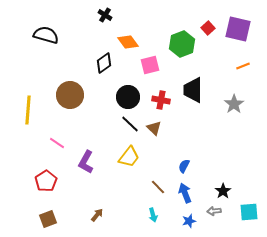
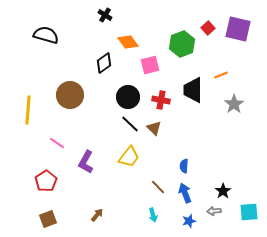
orange line: moved 22 px left, 9 px down
blue semicircle: rotated 24 degrees counterclockwise
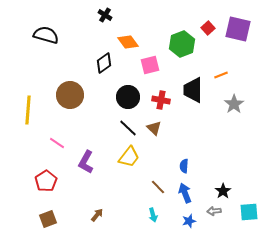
black line: moved 2 px left, 4 px down
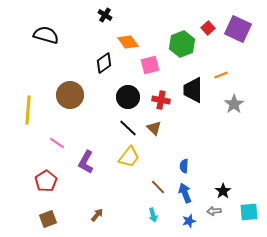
purple square: rotated 12 degrees clockwise
